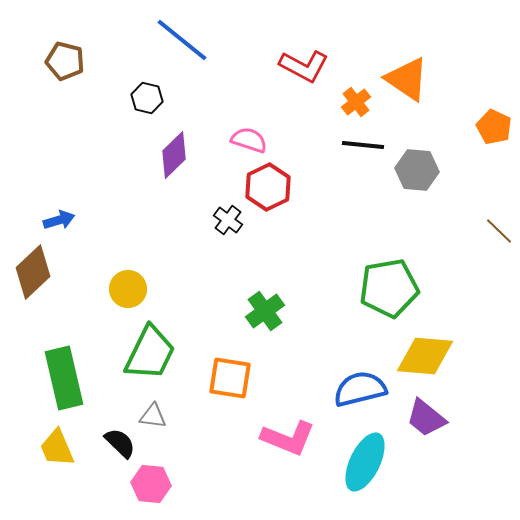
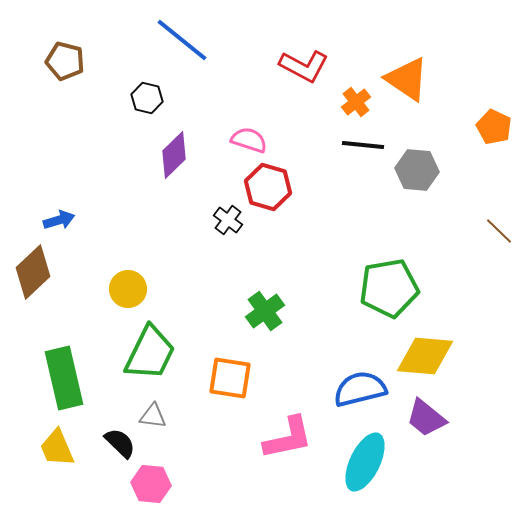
red hexagon: rotated 18 degrees counterclockwise
pink L-shape: rotated 34 degrees counterclockwise
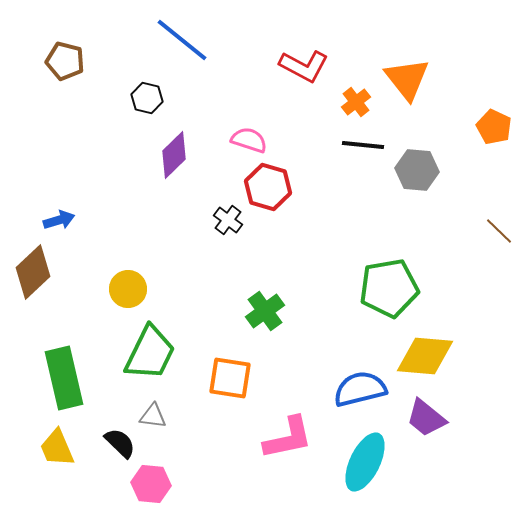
orange triangle: rotated 18 degrees clockwise
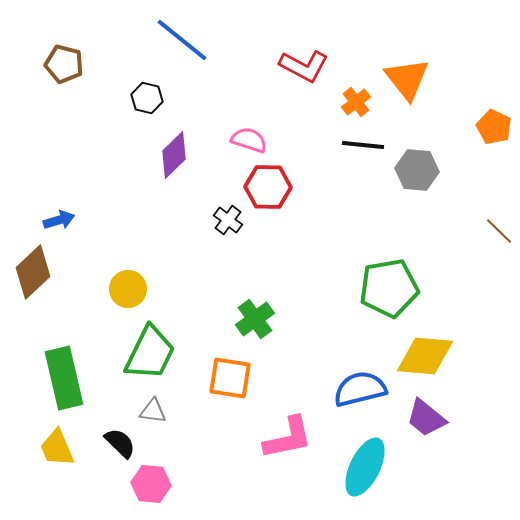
brown pentagon: moved 1 px left, 3 px down
red hexagon: rotated 15 degrees counterclockwise
green cross: moved 10 px left, 8 px down
gray triangle: moved 5 px up
cyan ellipse: moved 5 px down
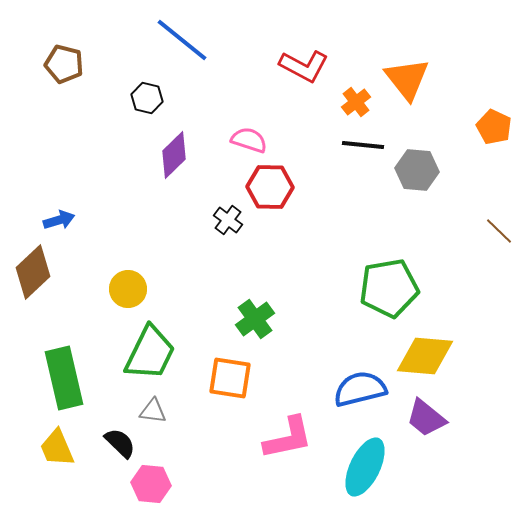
red hexagon: moved 2 px right
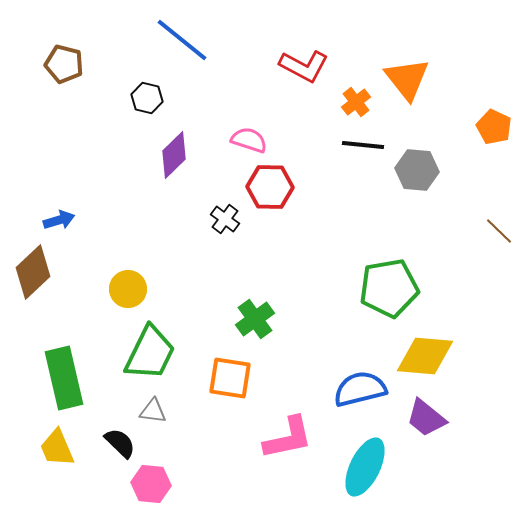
black cross: moved 3 px left, 1 px up
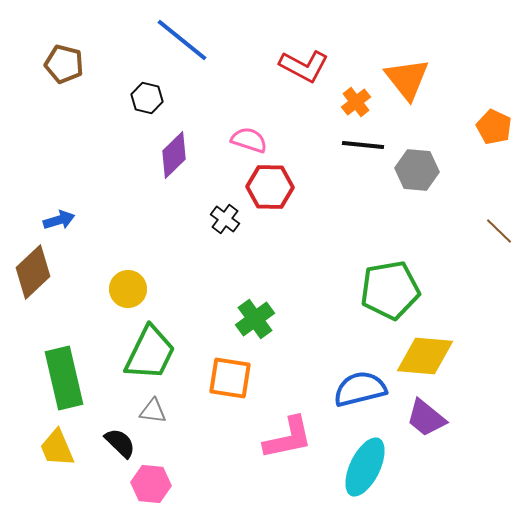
green pentagon: moved 1 px right, 2 px down
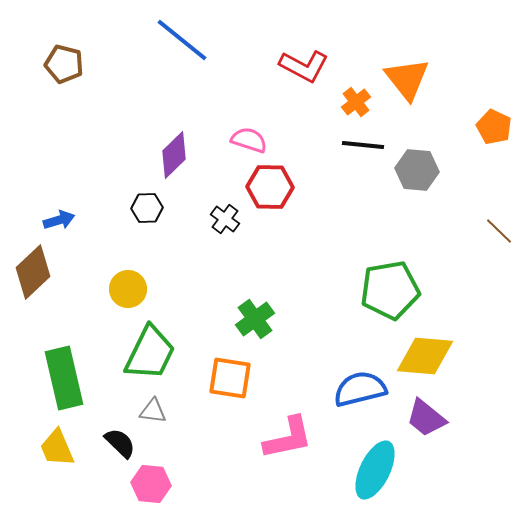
black hexagon: moved 110 px down; rotated 16 degrees counterclockwise
cyan ellipse: moved 10 px right, 3 px down
